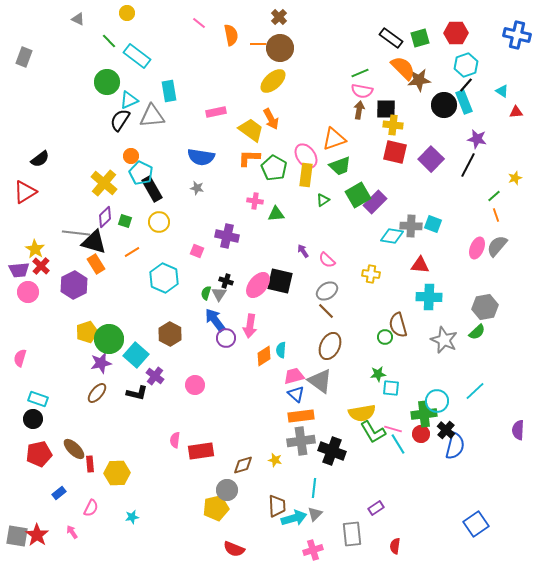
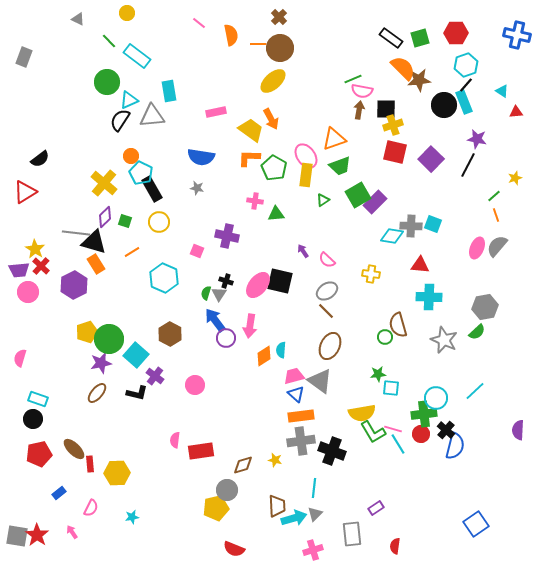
green line at (360, 73): moved 7 px left, 6 px down
yellow cross at (393, 125): rotated 24 degrees counterclockwise
cyan circle at (437, 401): moved 1 px left, 3 px up
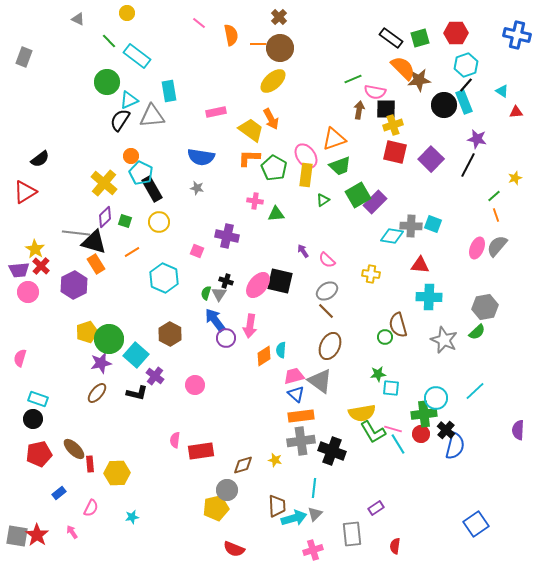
pink semicircle at (362, 91): moved 13 px right, 1 px down
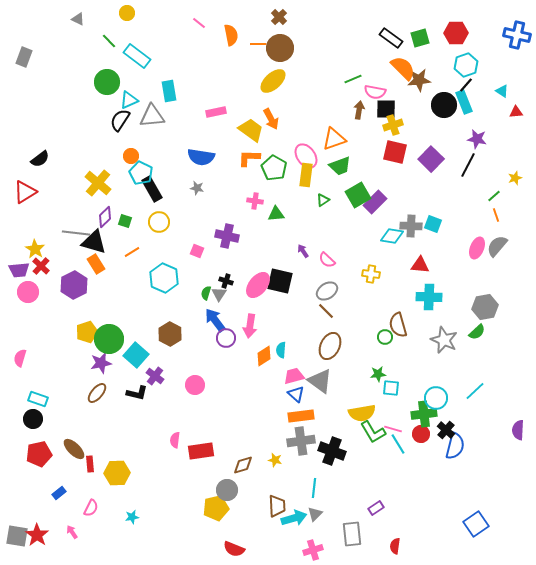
yellow cross at (104, 183): moved 6 px left
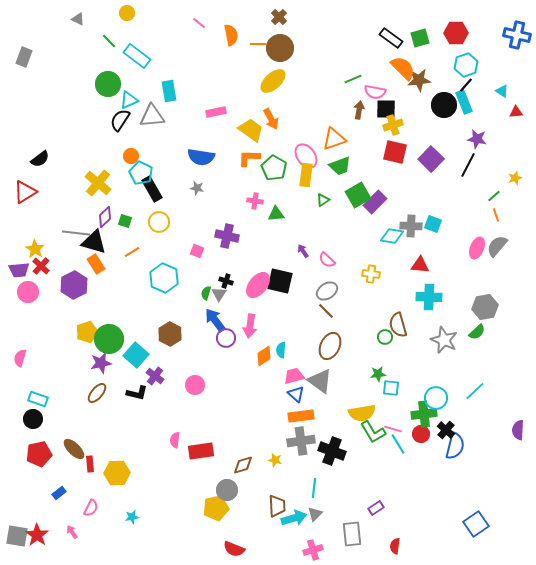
green circle at (107, 82): moved 1 px right, 2 px down
